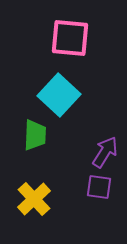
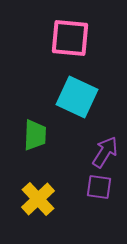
cyan square: moved 18 px right, 2 px down; rotated 18 degrees counterclockwise
yellow cross: moved 4 px right
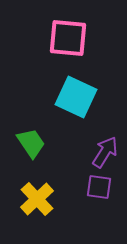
pink square: moved 2 px left
cyan square: moved 1 px left
green trapezoid: moved 4 px left, 8 px down; rotated 36 degrees counterclockwise
yellow cross: moved 1 px left
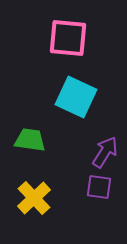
green trapezoid: moved 1 px left, 3 px up; rotated 48 degrees counterclockwise
yellow cross: moved 3 px left, 1 px up
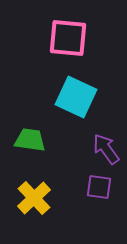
purple arrow: moved 1 px right, 3 px up; rotated 68 degrees counterclockwise
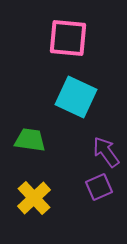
purple arrow: moved 3 px down
purple square: rotated 32 degrees counterclockwise
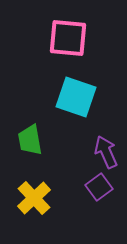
cyan square: rotated 6 degrees counterclockwise
green trapezoid: rotated 108 degrees counterclockwise
purple arrow: rotated 12 degrees clockwise
purple square: rotated 12 degrees counterclockwise
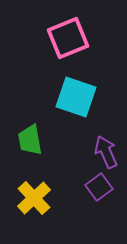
pink square: rotated 27 degrees counterclockwise
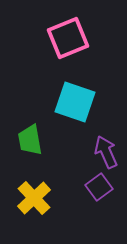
cyan square: moved 1 px left, 5 px down
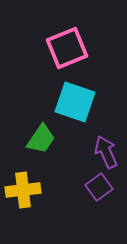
pink square: moved 1 px left, 10 px down
green trapezoid: moved 11 px right, 1 px up; rotated 136 degrees counterclockwise
yellow cross: moved 11 px left, 8 px up; rotated 36 degrees clockwise
